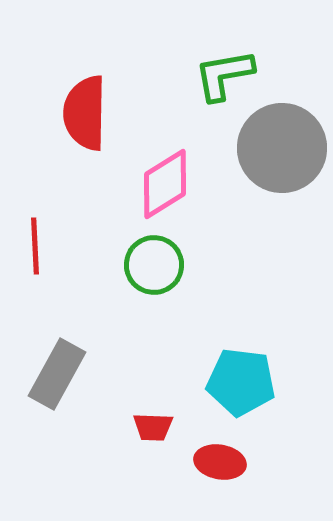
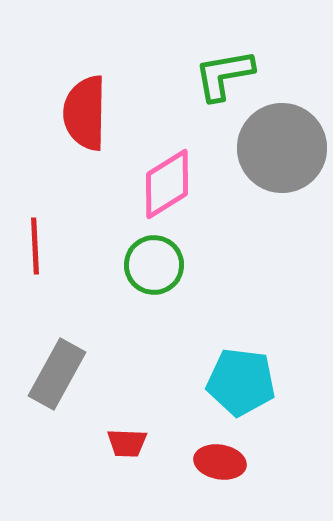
pink diamond: moved 2 px right
red trapezoid: moved 26 px left, 16 px down
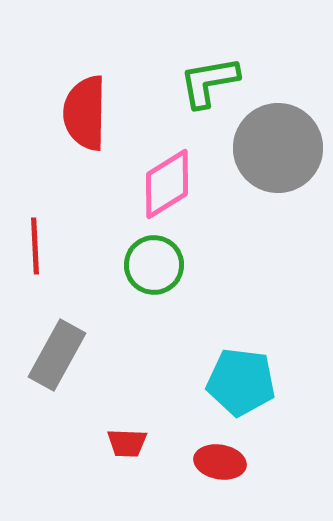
green L-shape: moved 15 px left, 7 px down
gray circle: moved 4 px left
gray rectangle: moved 19 px up
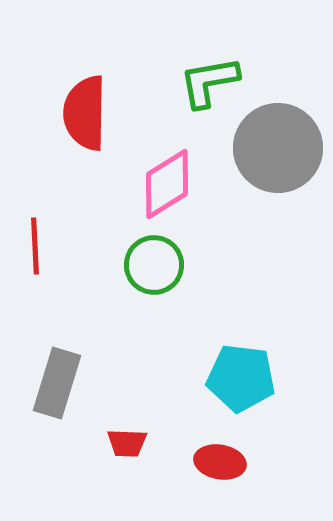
gray rectangle: moved 28 px down; rotated 12 degrees counterclockwise
cyan pentagon: moved 4 px up
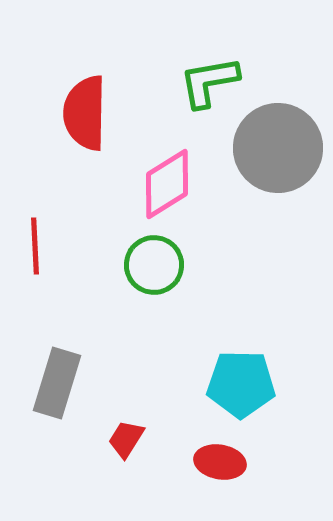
cyan pentagon: moved 6 px down; rotated 6 degrees counterclockwise
red trapezoid: moved 1 px left, 4 px up; rotated 120 degrees clockwise
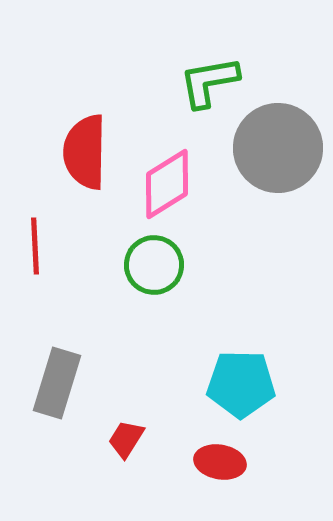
red semicircle: moved 39 px down
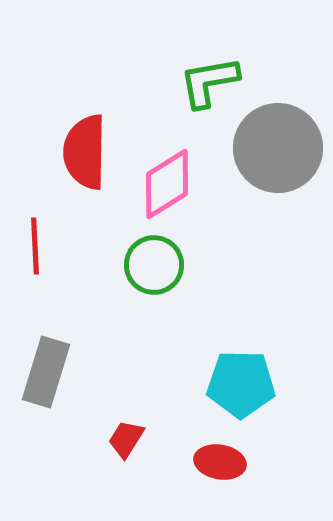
gray rectangle: moved 11 px left, 11 px up
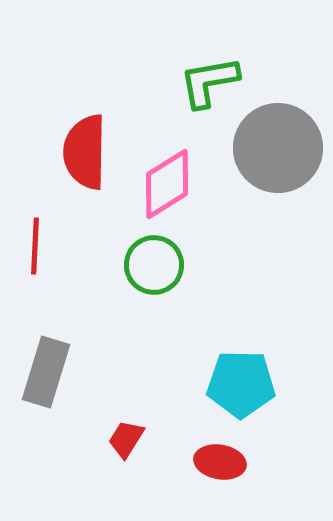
red line: rotated 6 degrees clockwise
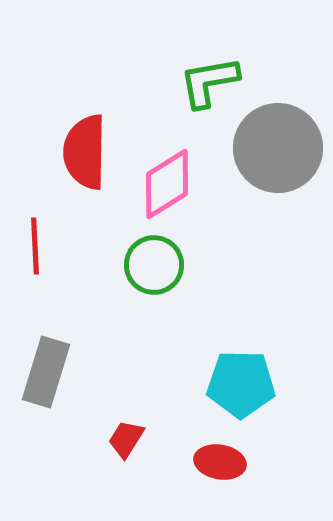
red line: rotated 6 degrees counterclockwise
